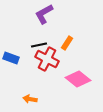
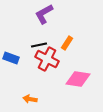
pink diamond: rotated 30 degrees counterclockwise
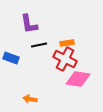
purple L-shape: moved 15 px left, 10 px down; rotated 70 degrees counterclockwise
orange rectangle: rotated 48 degrees clockwise
red cross: moved 18 px right
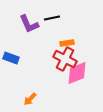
purple L-shape: rotated 15 degrees counterclockwise
black line: moved 13 px right, 27 px up
pink diamond: moved 1 px left, 6 px up; rotated 30 degrees counterclockwise
orange arrow: rotated 56 degrees counterclockwise
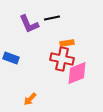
red cross: moved 3 px left; rotated 15 degrees counterclockwise
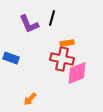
black line: rotated 63 degrees counterclockwise
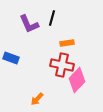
red cross: moved 6 px down
pink diamond: moved 7 px down; rotated 25 degrees counterclockwise
orange arrow: moved 7 px right
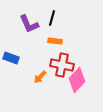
orange rectangle: moved 12 px left, 2 px up; rotated 16 degrees clockwise
orange arrow: moved 3 px right, 22 px up
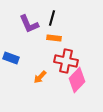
orange rectangle: moved 1 px left, 3 px up
red cross: moved 4 px right, 4 px up
